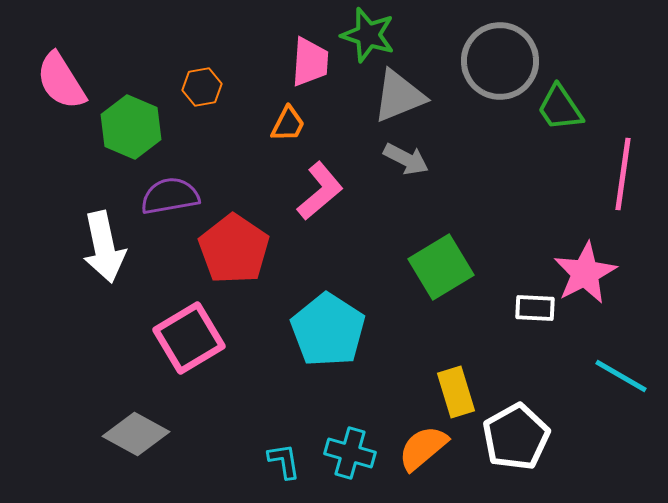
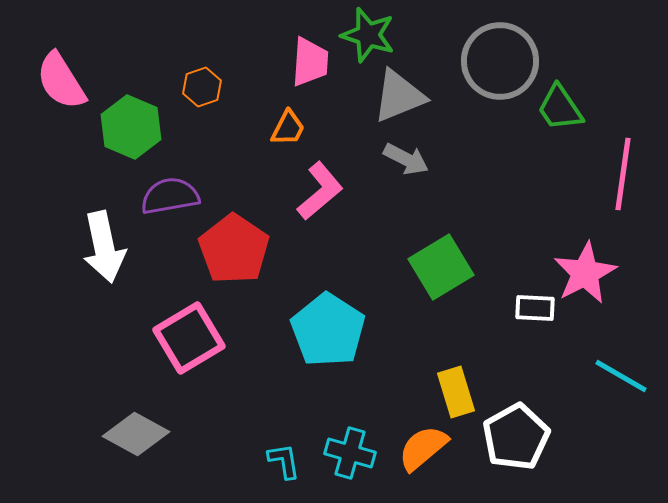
orange hexagon: rotated 9 degrees counterclockwise
orange trapezoid: moved 4 px down
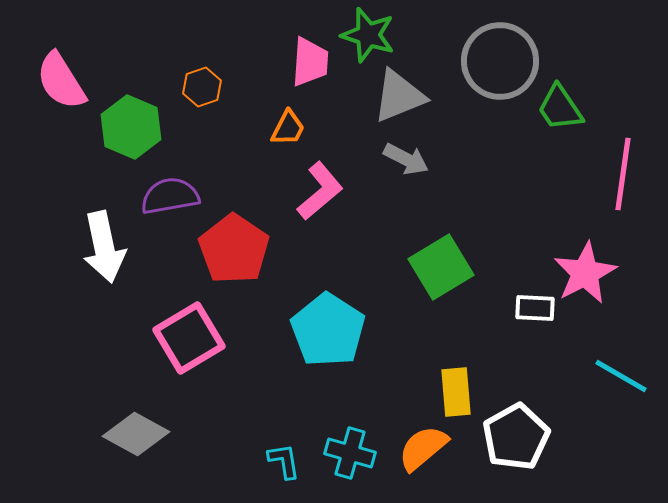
yellow rectangle: rotated 12 degrees clockwise
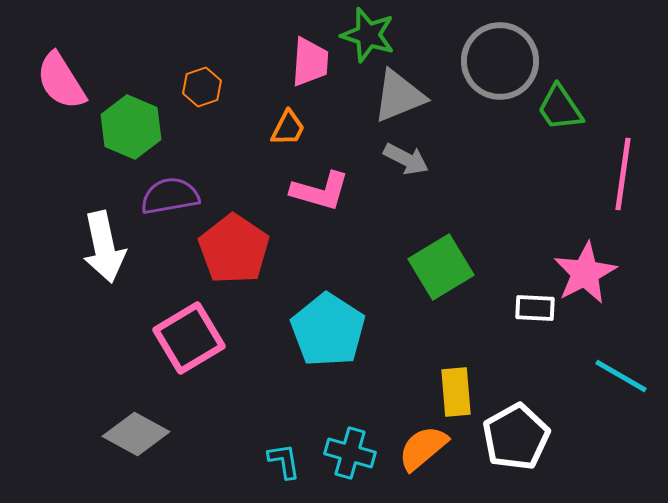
pink L-shape: rotated 56 degrees clockwise
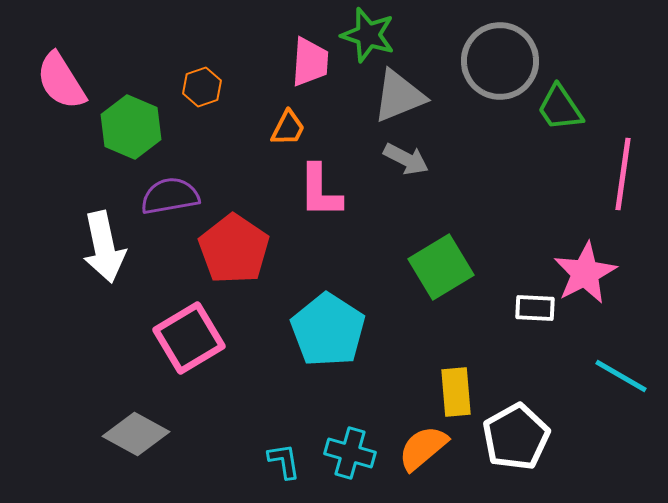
pink L-shape: rotated 74 degrees clockwise
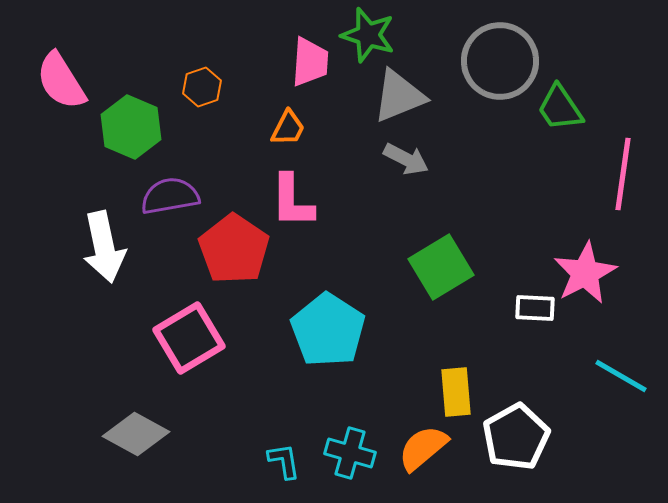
pink L-shape: moved 28 px left, 10 px down
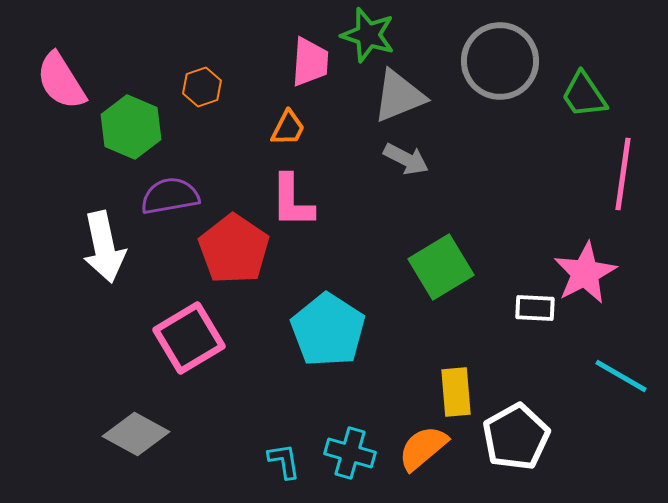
green trapezoid: moved 24 px right, 13 px up
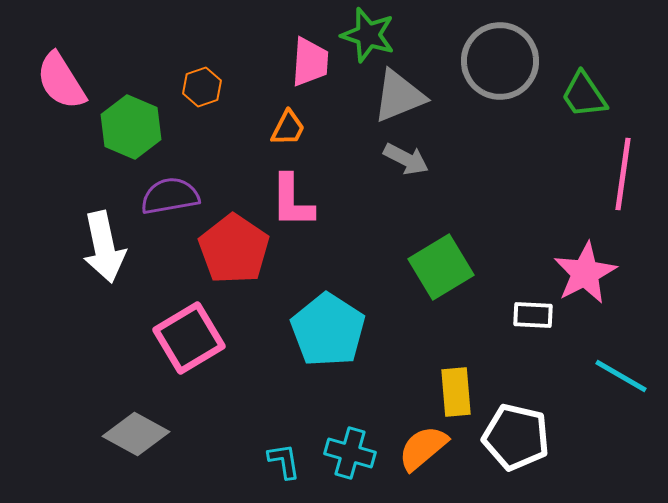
white rectangle: moved 2 px left, 7 px down
white pentagon: rotated 30 degrees counterclockwise
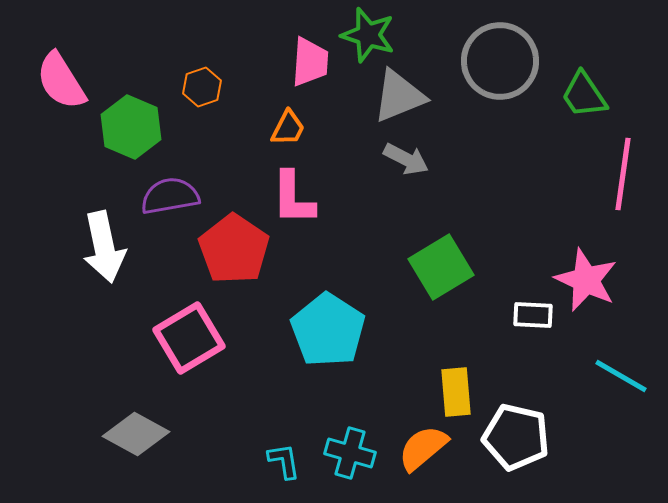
pink L-shape: moved 1 px right, 3 px up
pink star: moved 1 px right, 7 px down; rotated 20 degrees counterclockwise
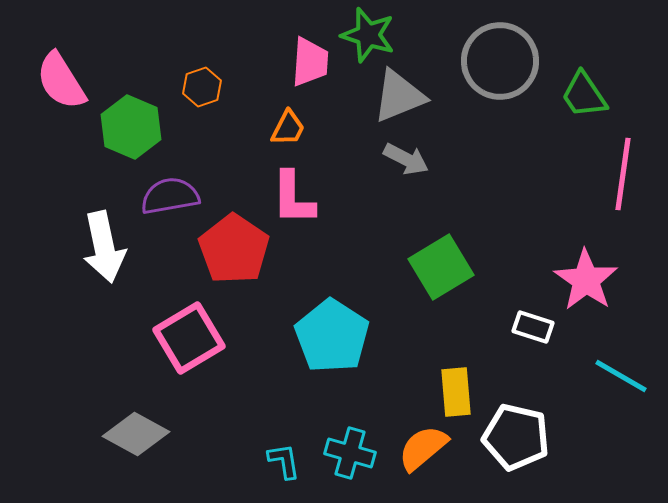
pink star: rotated 10 degrees clockwise
white rectangle: moved 12 px down; rotated 15 degrees clockwise
cyan pentagon: moved 4 px right, 6 px down
